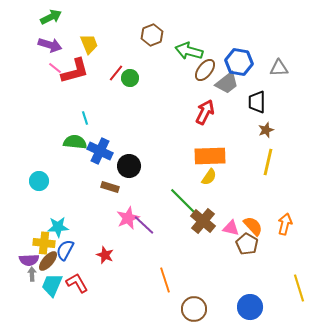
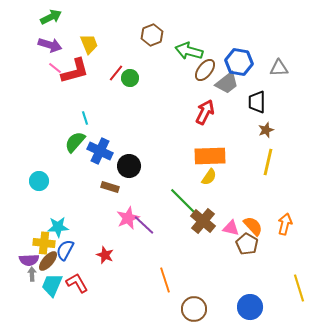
green semicircle at (75, 142): rotated 55 degrees counterclockwise
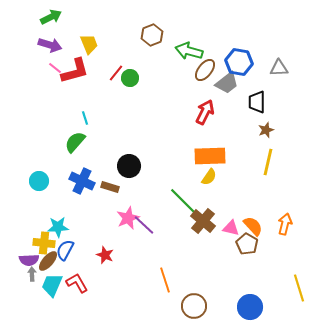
blue cross at (100, 151): moved 18 px left, 30 px down
brown circle at (194, 309): moved 3 px up
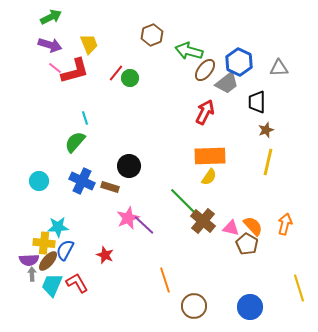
blue hexagon at (239, 62): rotated 16 degrees clockwise
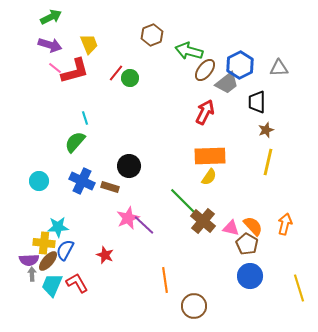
blue hexagon at (239, 62): moved 1 px right, 3 px down; rotated 8 degrees clockwise
orange line at (165, 280): rotated 10 degrees clockwise
blue circle at (250, 307): moved 31 px up
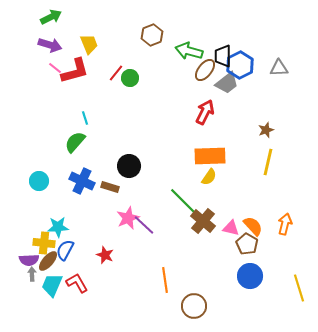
black trapezoid at (257, 102): moved 34 px left, 46 px up
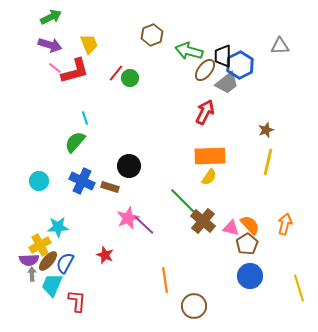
gray triangle at (279, 68): moved 1 px right, 22 px up
orange semicircle at (253, 226): moved 3 px left, 1 px up
yellow cross at (44, 243): moved 4 px left, 2 px down; rotated 35 degrees counterclockwise
brown pentagon at (247, 244): rotated 10 degrees clockwise
blue semicircle at (65, 250): moved 13 px down
red L-shape at (77, 283): moved 18 px down; rotated 35 degrees clockwise
